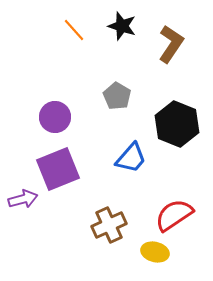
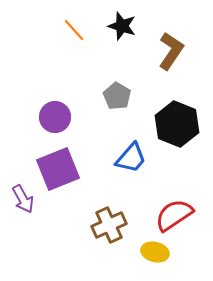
brown L-shape: moved 7 px down
purple arrow: rotated 76 degrees clockwise
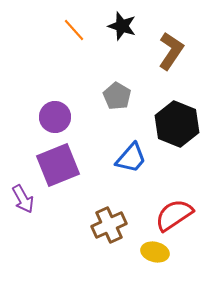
purple square: moved 4 px up
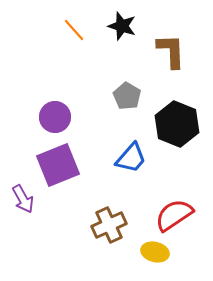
brown L-shape: rotated 36 degrees counterclockwise
gray pentagon: moved 10 px right
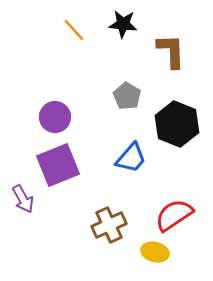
black star: moved 1 px right, 2 px up; rotated 12 degrees counterclockwise
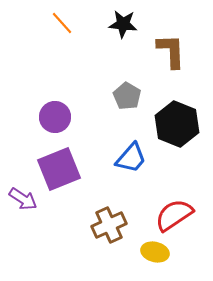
orange line: moved 12 px left, 7 px up
purple square: moved 1 px right, 4 px down
purple arrow: rotated 28 degrees counterclockwise
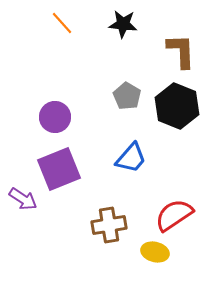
brown L-shape: moved 10 px right
black hexagon: moved 18 px up
brown cross: rotated 16 degrees clockwise
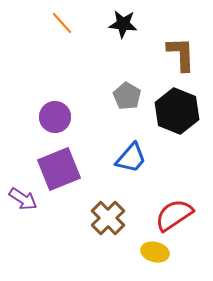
brown L-shape: moved 3 px down
black hexagon: moved 5 px down
brown cross: moved 1 px left, 7 px up; rotated 36 degrees counterclockwise
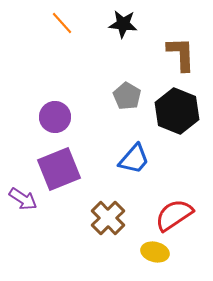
blue trapezoid: moved 3 px right, 1 px down
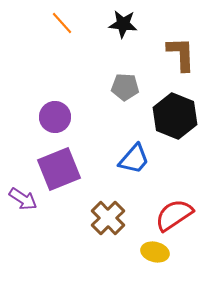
gray pentagon: moved 2 px left, 9 px up; rotated 28 degrees counterclockwise
black hexagon: moved 2 px left, 5 px down
